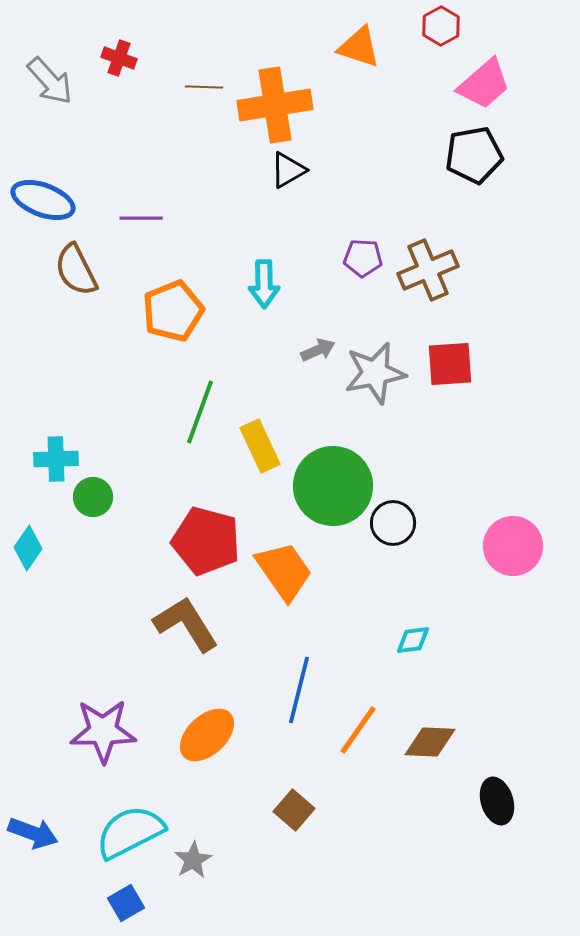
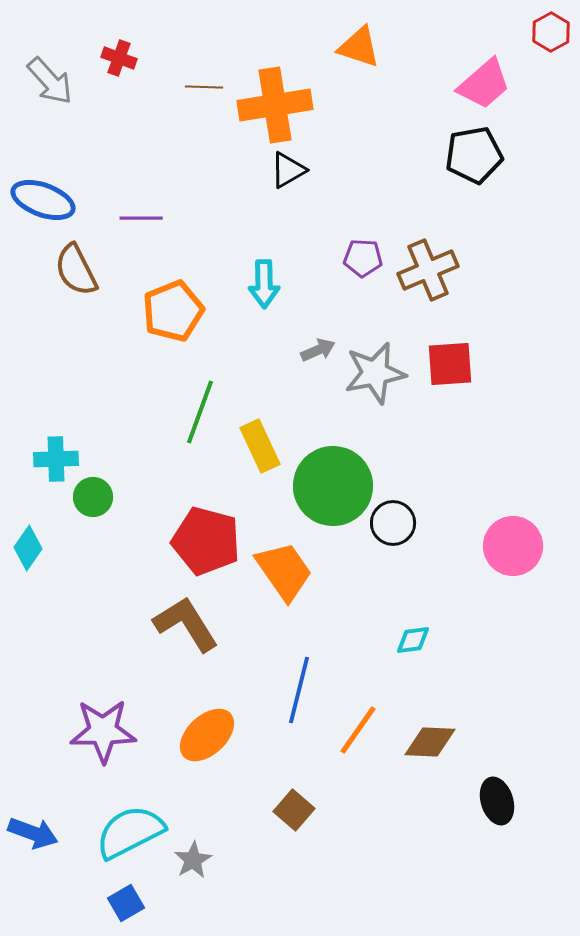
red hexagon at (441, 26): moved 110 px right, 6 px down
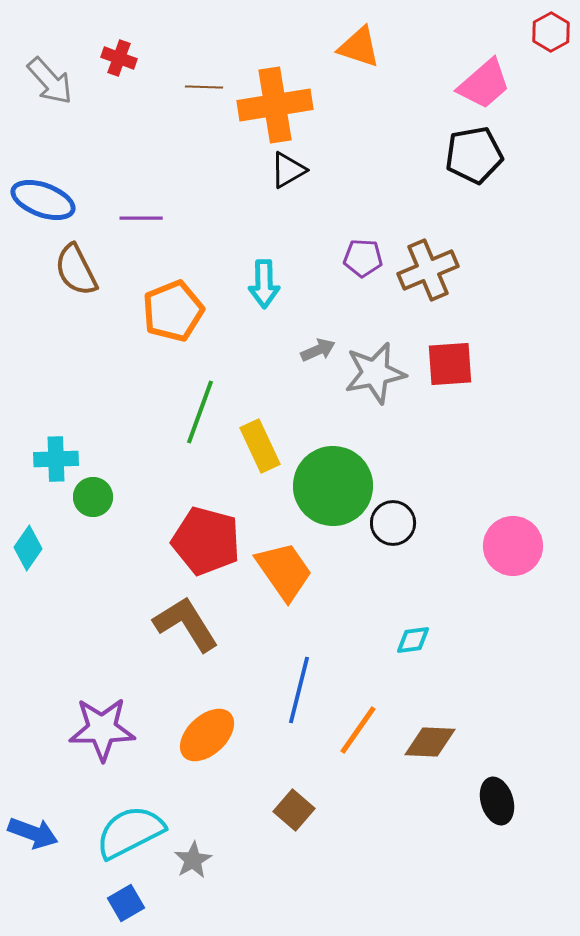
purple star at (103, 731): moved 1 px left, 2 px up
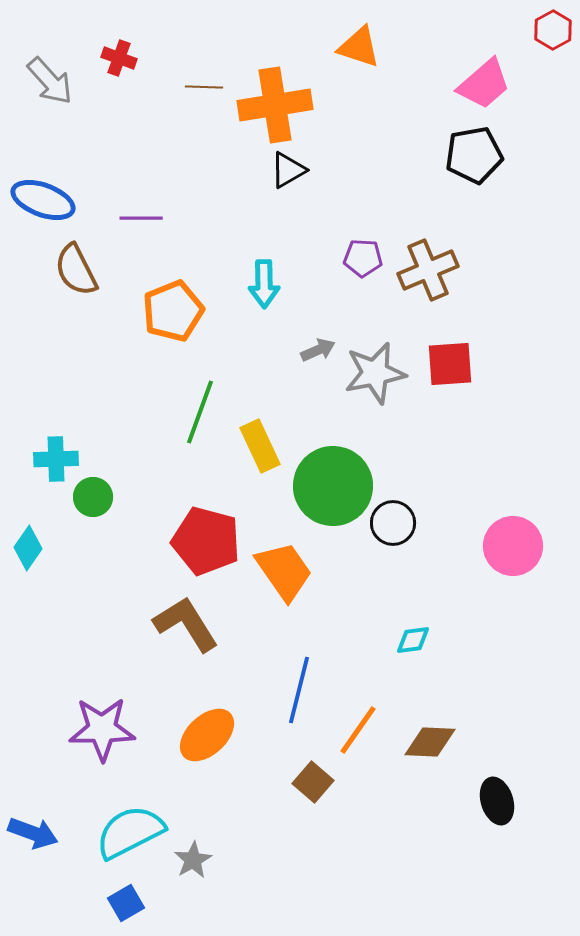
red hexagon at (551, 32): moved 2 px right, 2 px up
brown square at (294, 810): moved 19 px right, 28 px up
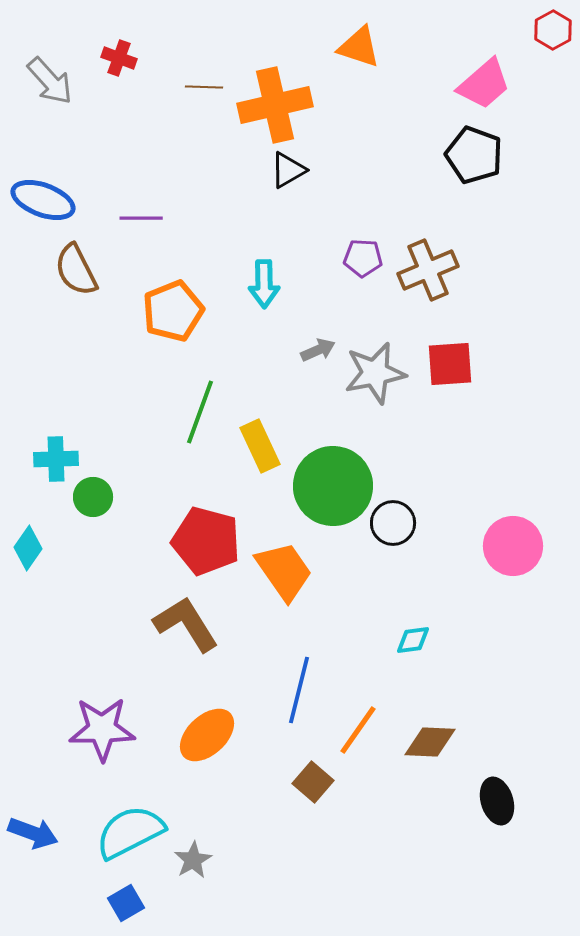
orange cross at (275, 105): rotated 4 degrees counterclockwise
black pentagon at (474, 155): rotated 30 degrees clockwise
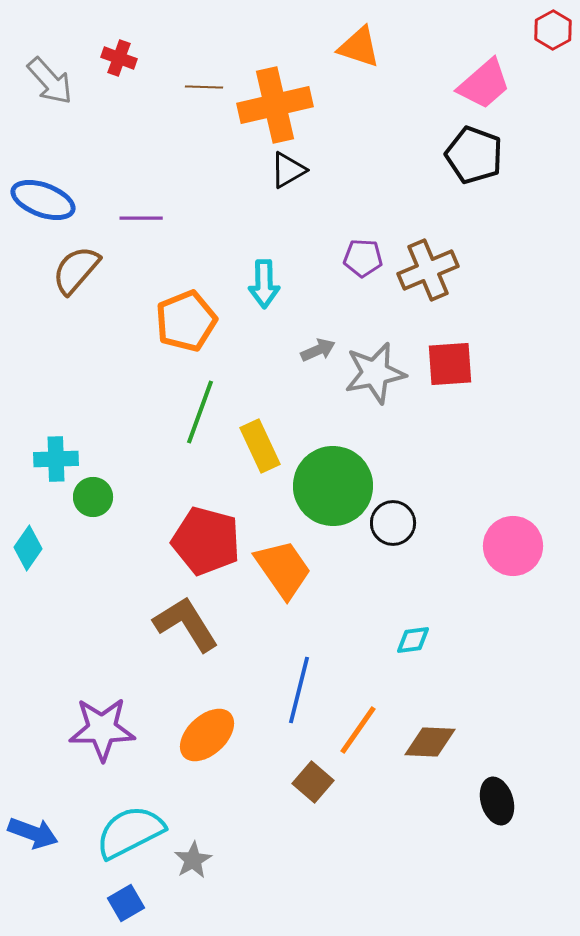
brown semicircle at (76, 270): rotated 68 degrees clockwise
orange pentagon at (173, 311): moved 13 px right, 10 px down
orange trapezoid at (284, 571): moved 1 px left, 2 px up
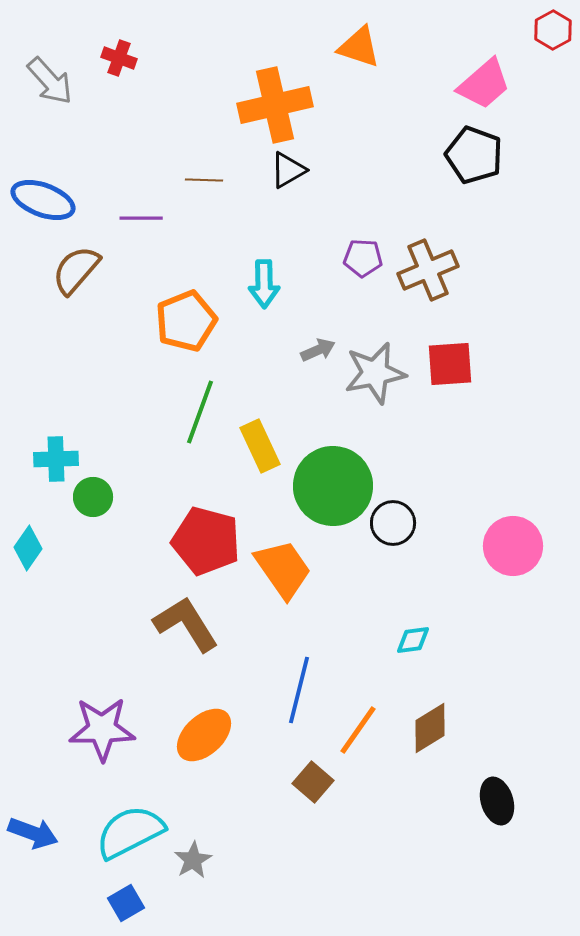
brown line at (204, 87): moved 93 px down
orange ellipse at (207, 735): moved 3 px left
brown diamond at (430, 742): moved 14 px up; rotated 34 degrees counterclockwise
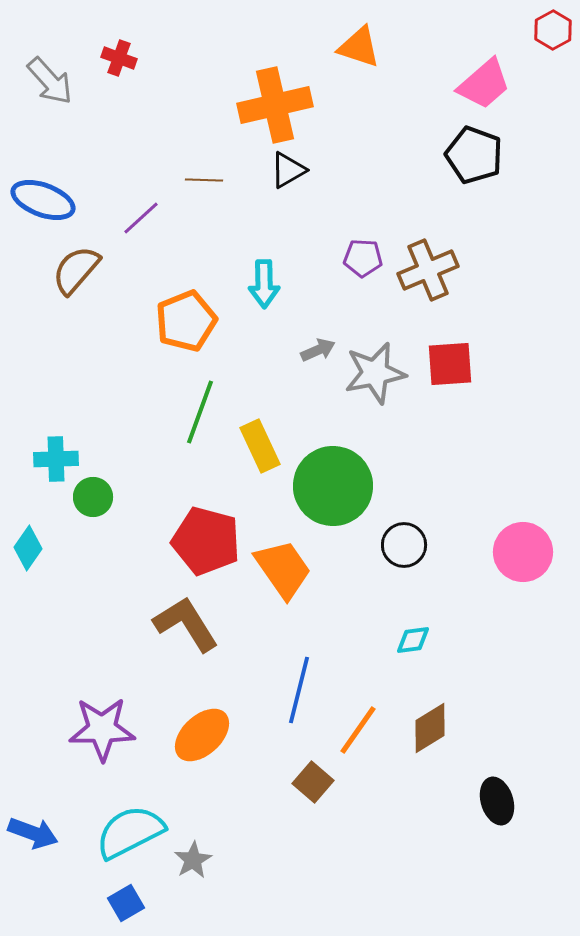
purple line at (141, 218): rotated 42 degrees counterclockwise
black circle at (393, 523): moved 11 px right, 22 px down
pink circle at (513, 546): moved 10 px right, 6 px down
orange ellipse at (204, 735): moved 2 px left
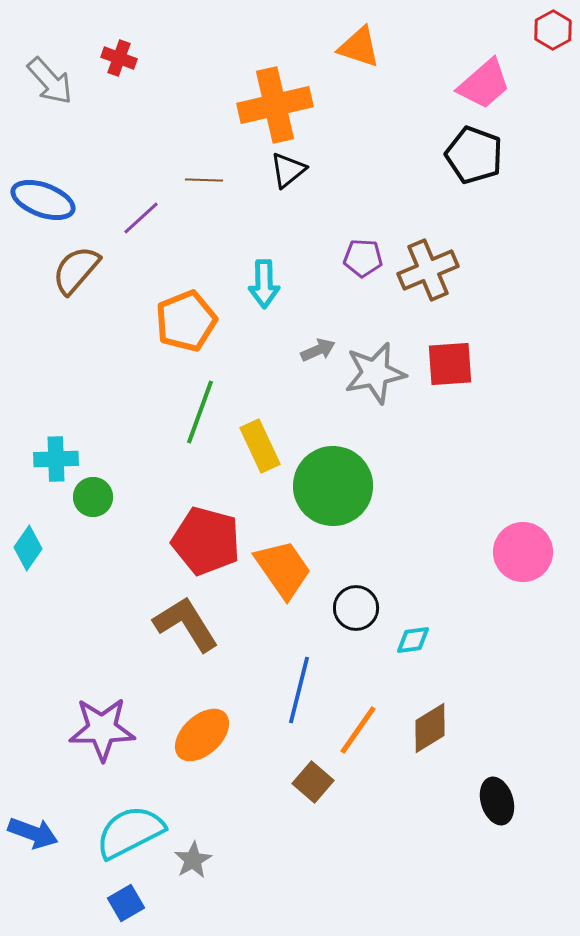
black triangle at (288, 170): rotated 9 degrees counterclockwise
black circle at (404, 545): moved 48 px left, 63 px down
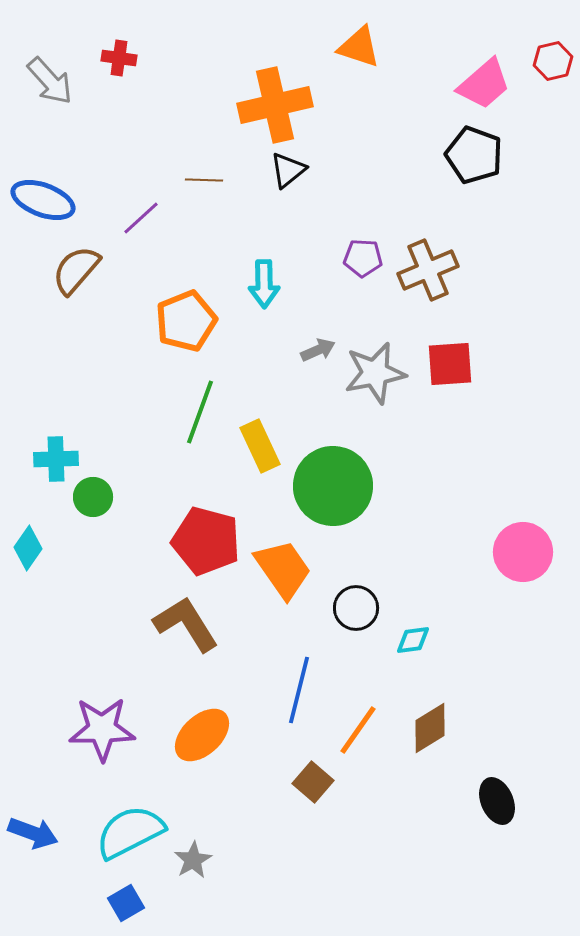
red hexagon at (553, 30): moved 31 px down; rotated 15 degrees clockwise
red cross at (119, 58): rotated 12 degrees counterclockwise
black ellipse at (497, 801): rotated 6 degrees counterclockwise
